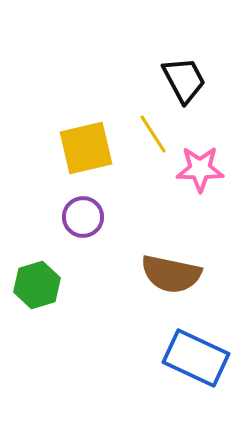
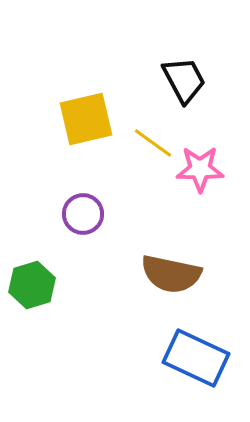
yellow line: moved 9 px down; rotated 21 degrees counterclockwise
yellow square: moved 29 px up
purple circle: moved 3 px up
green hexagon: moved 5 px left
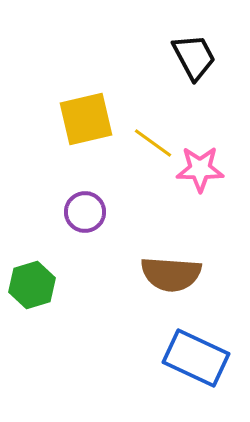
black trapezoid: moved 10 px right, 23 px up
purple circle: moved 2 px right, 2 px up
brown semicircle: rotated 8 degrees counterclockwise
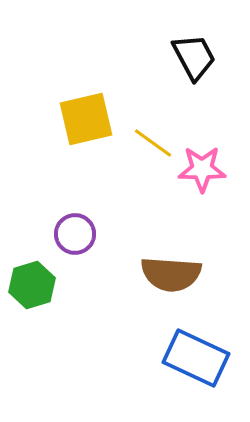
pink star: moved 2 px right
purple circle: moved 10 px left, 22 px down
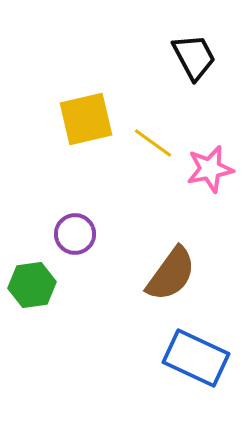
pink star: moved 8 px right; rotated 12 degrees counterclockwise
brown semicircle: rotated 58 degrees counterclockwise
green hexagon: rotated 9 degrees clockwise
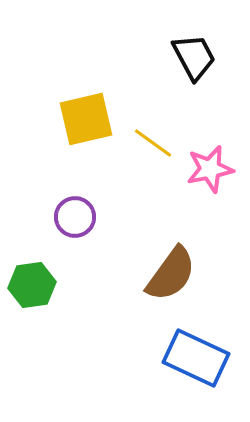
purple circle: moved 17 px up
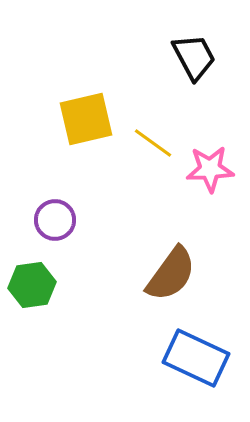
pink star: rotated 9 degrees clockwise
purple circle: moved 20 px left, 3 px down
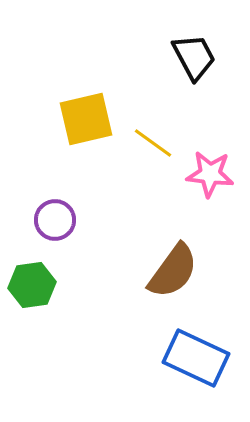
pink star: moved 5 px down; rotated 9 degrees clockwise
brown semicircle: moved 2 px right, 3 px up
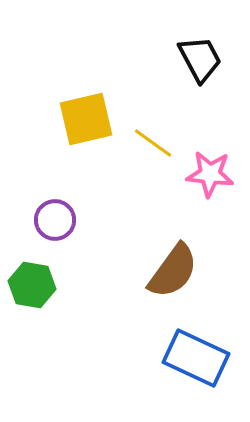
black trapezoid: moved 6 px right, 2 px down
green hexagon: rotated 18 degrees clockwise
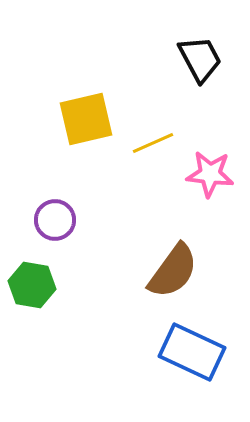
yellow line: rotated 60 degrees counterclockwise
blue rectangle: moved 4 px left, 6 px up
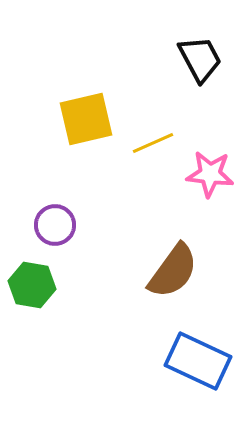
purple circle: moved 5 px down
blue rectangle: moved 6 px right, 9 px down
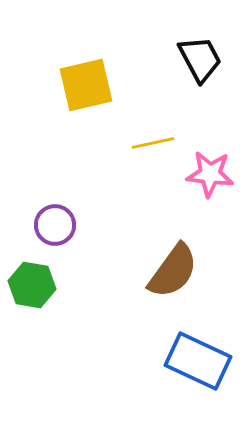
yellow square: moved 34 px up
yellow line: rotated 12 degrees clockwise
